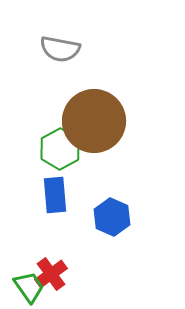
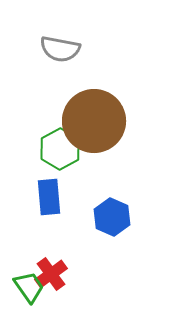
blue rectangle: moved 6 px left, 2 px down
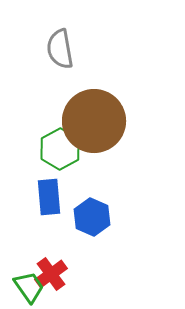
gray semicircle: rotated 69 degrees clockwise
blue hexagon: moved 20 px left
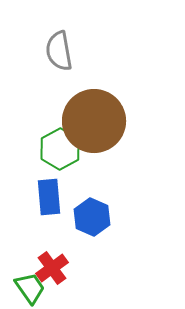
gray semicircle: moved 1 px left, 2 px down
red cross: moved 1 px right, 6 px up
green trapezoid: moved 1 px right, 1 px down
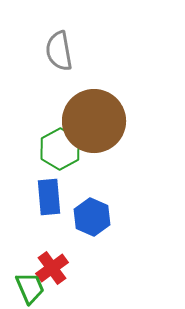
green trapezoid: rotated 12 degrees clockwise
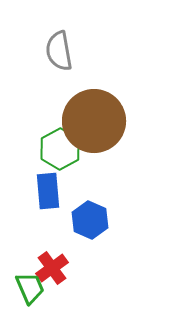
blue rectangle: moved 1 px left, 6 px up
blue hexagon: moved 2 px left, 3 px down
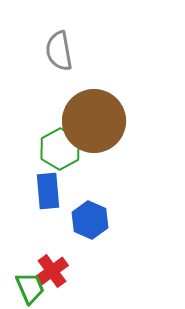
red cross: moved 3 px down
